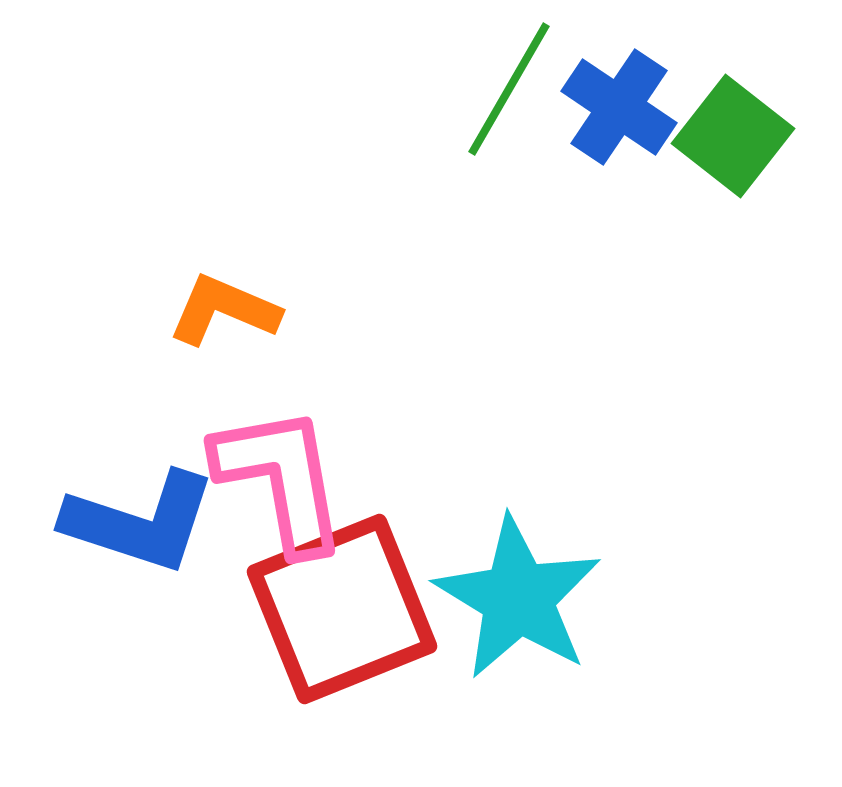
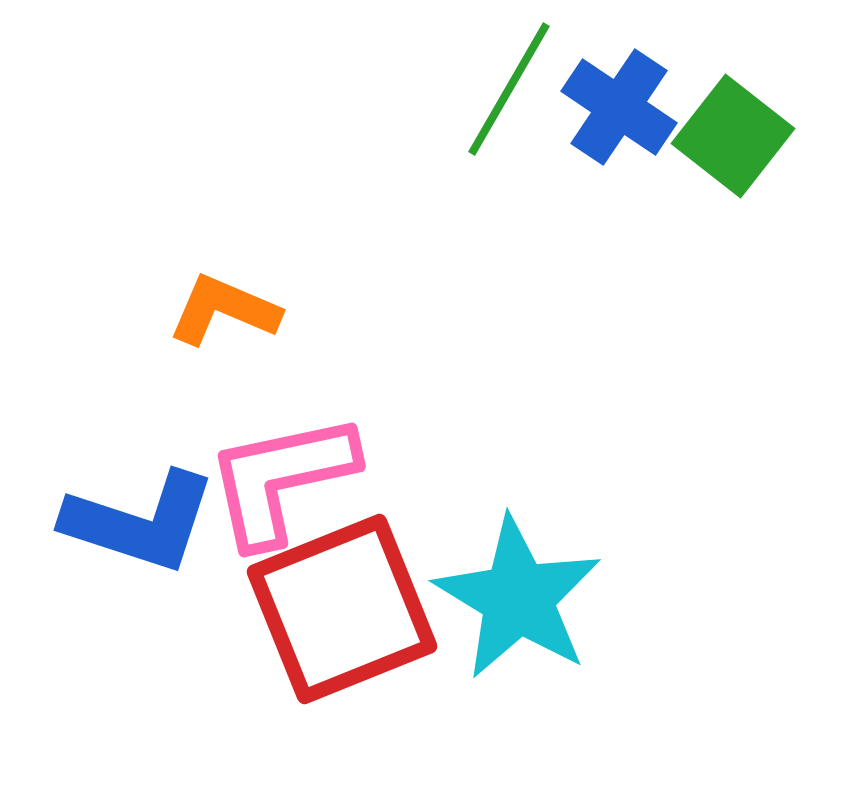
pink L-shape: rotated 92 degrees counterclockwise
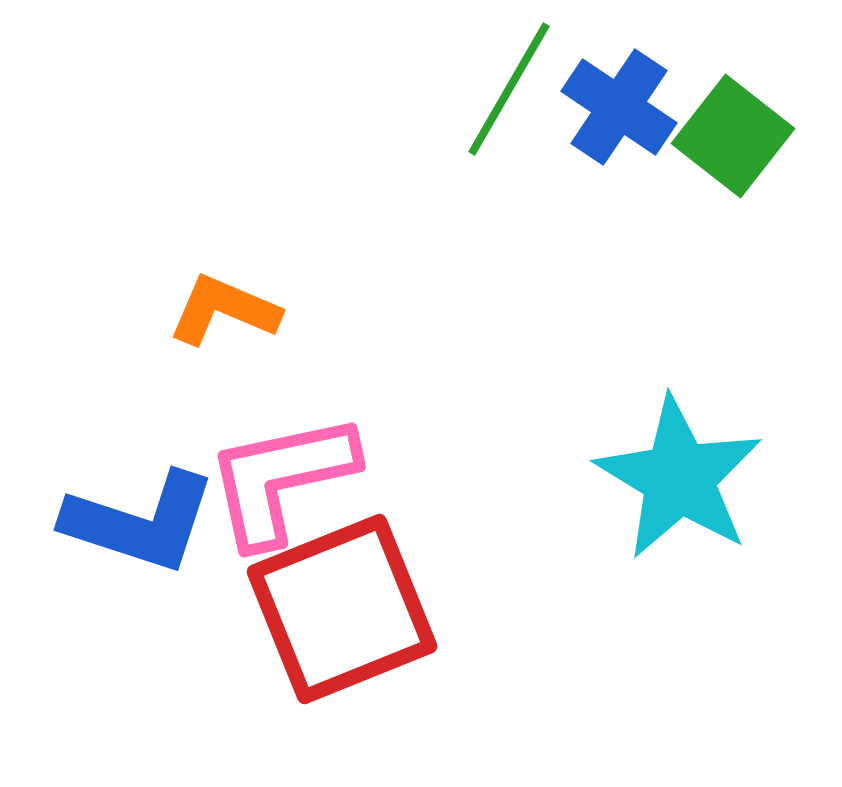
cyan star: moved 161 px right, 120 px up
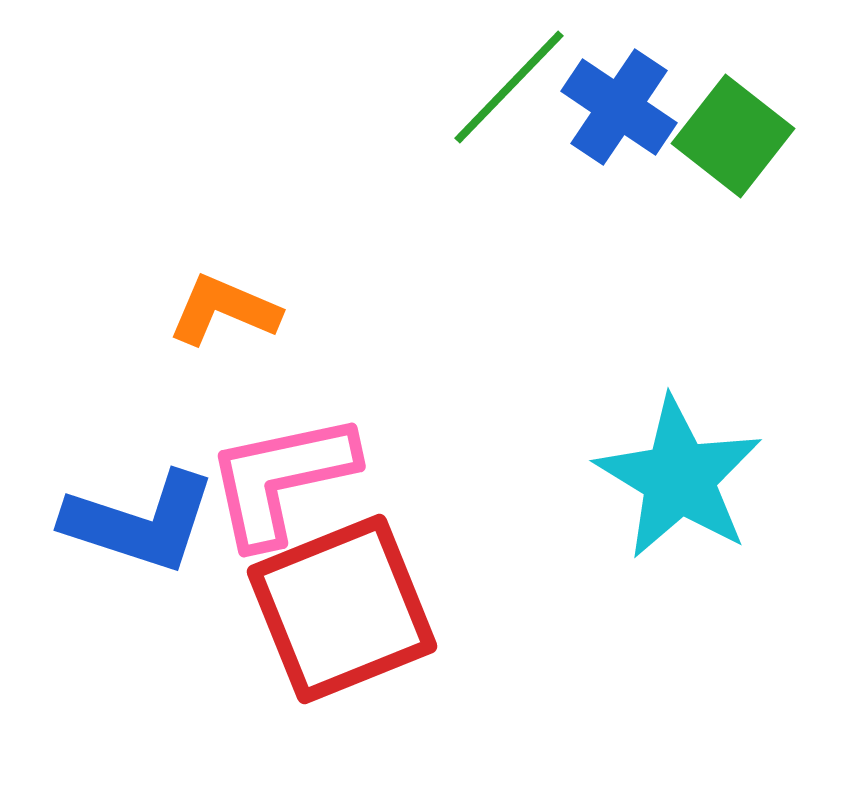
green line: moved 2 px up; rotated 14 degrees clockwise
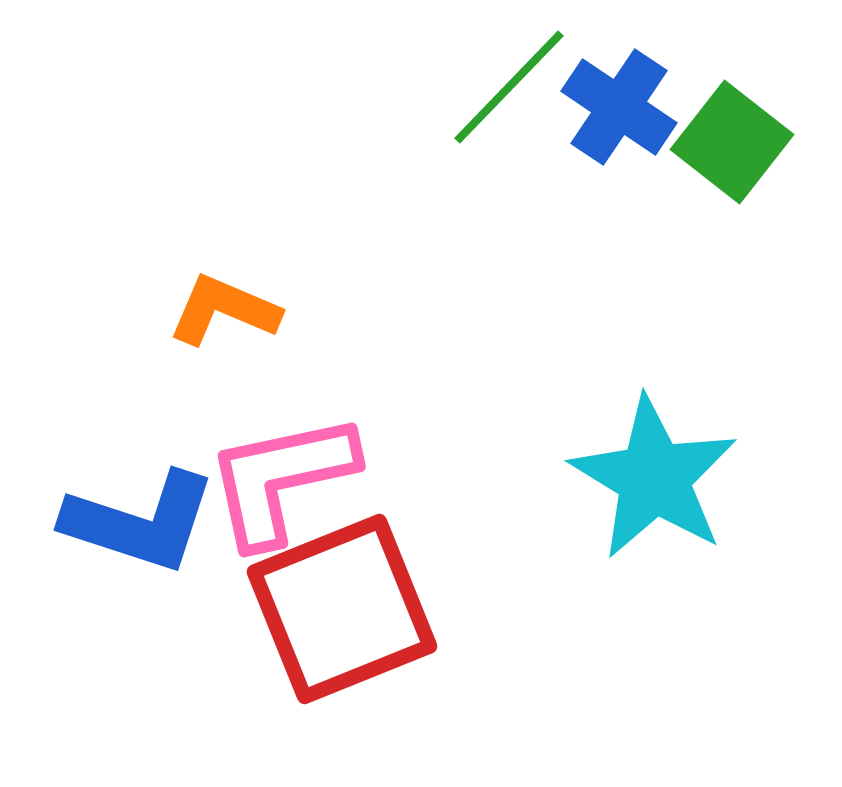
green square: moved 1 px left, 6 px down
cyan star: moved 25 px left
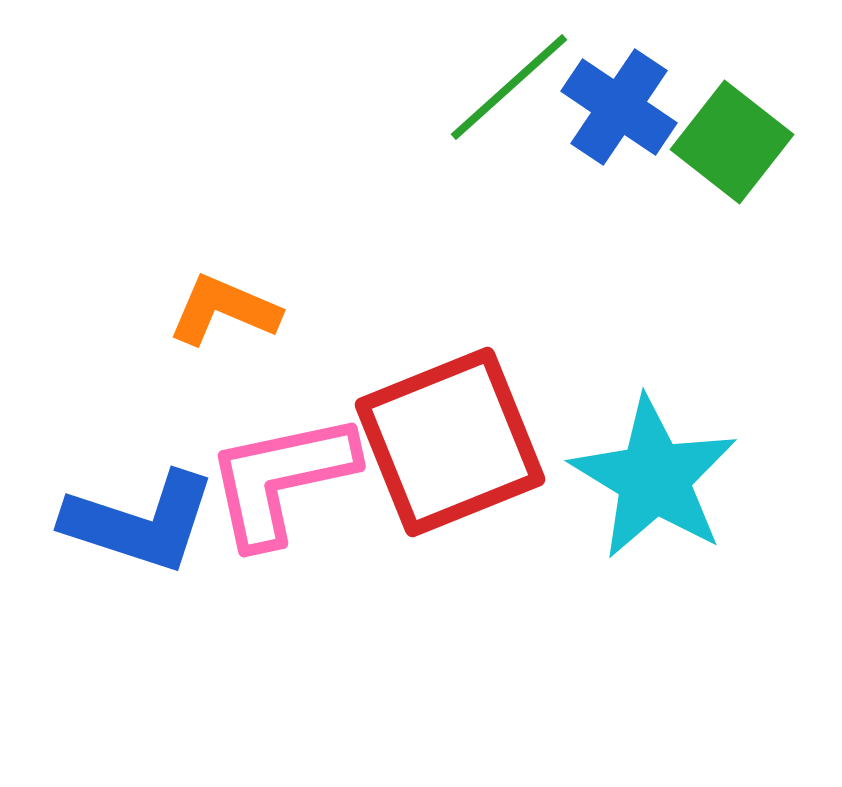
green line: rotated 4 degrees clockwise
red square: moved 108 px right, 167 px up
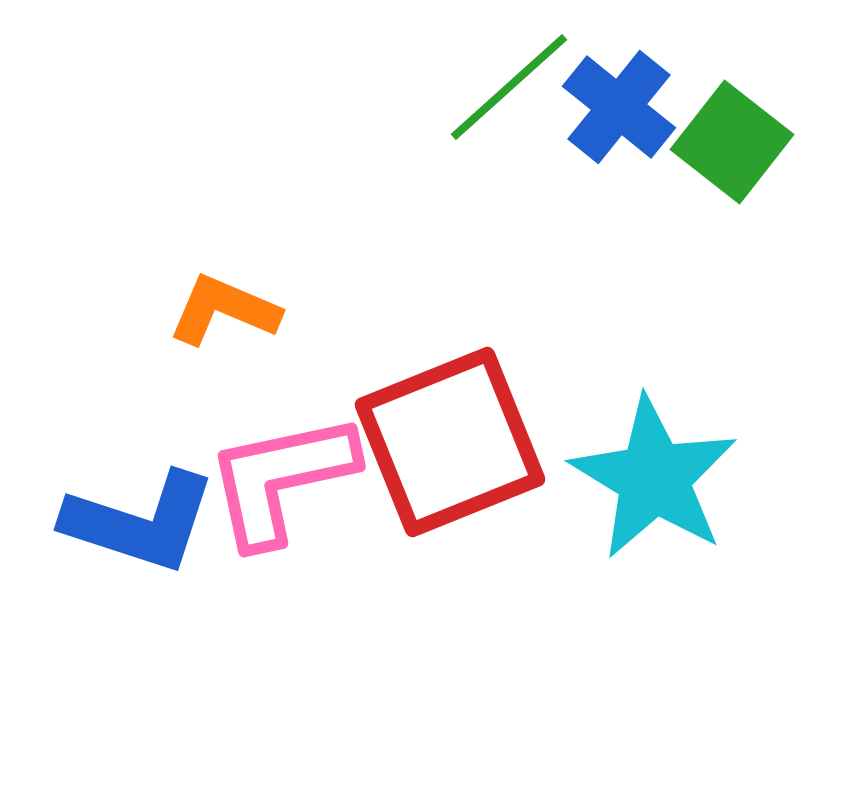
blue cross: rotated 5 degrees clockwise
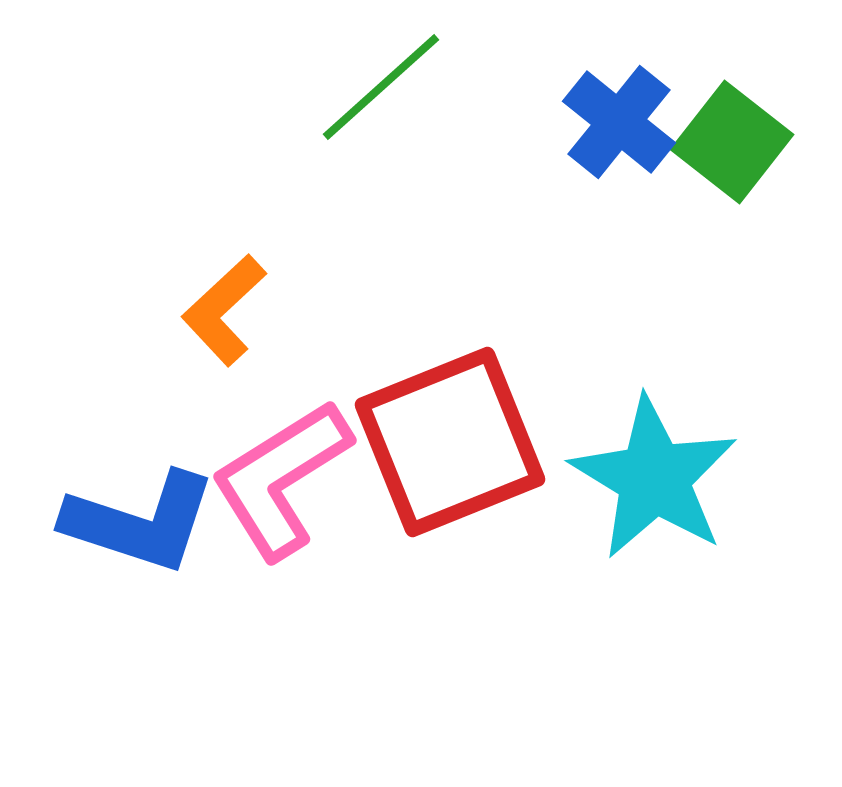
green line: moved 128 px left
blue cross: moved 15 px down
orange L-shape: rotated 66 degrees counterclockwise
pink L-shape: rotated 20 degrees counterclockwise
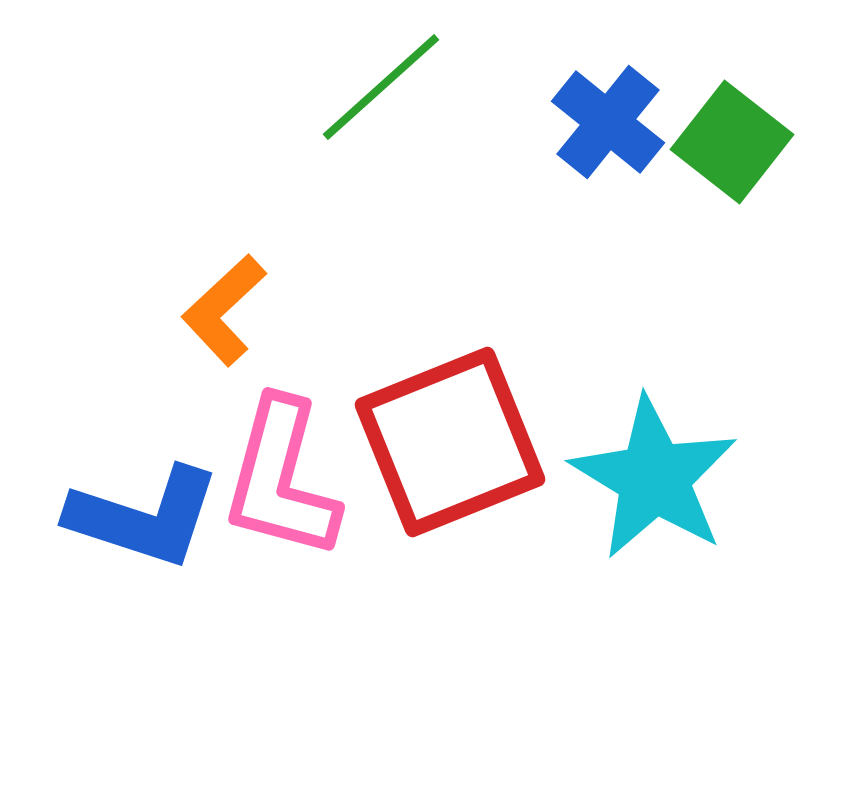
blue cross: moved 11 px left
pink L-shape: rotated 43 degrees counterclockwise
blue L-shape: moved 4 px right, 5 px up
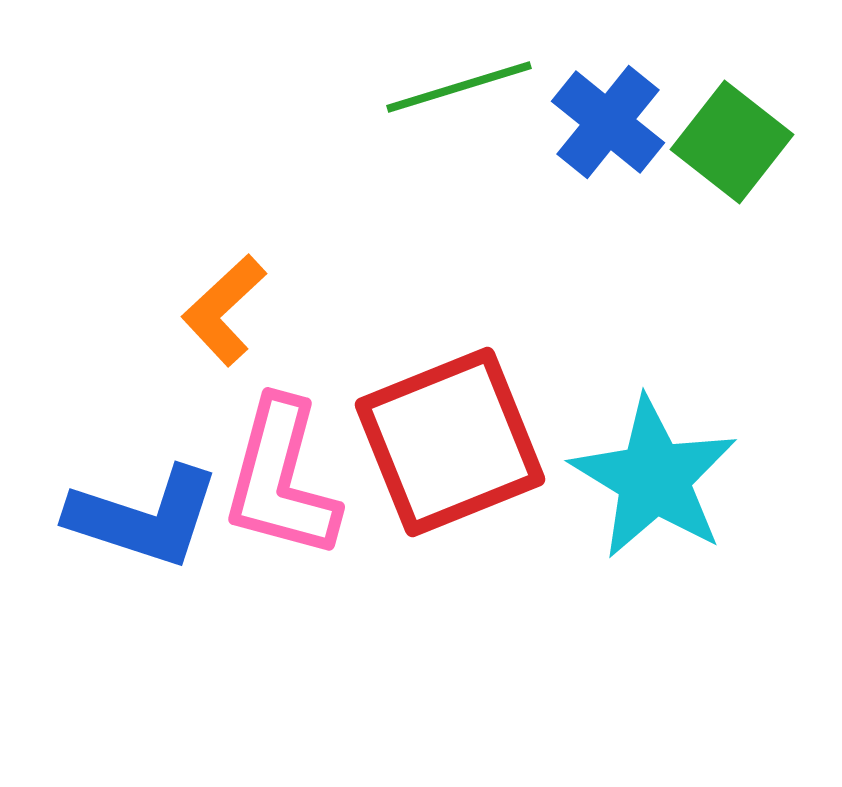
green line: moved 78 px right; rotated 25 degrees clockwise
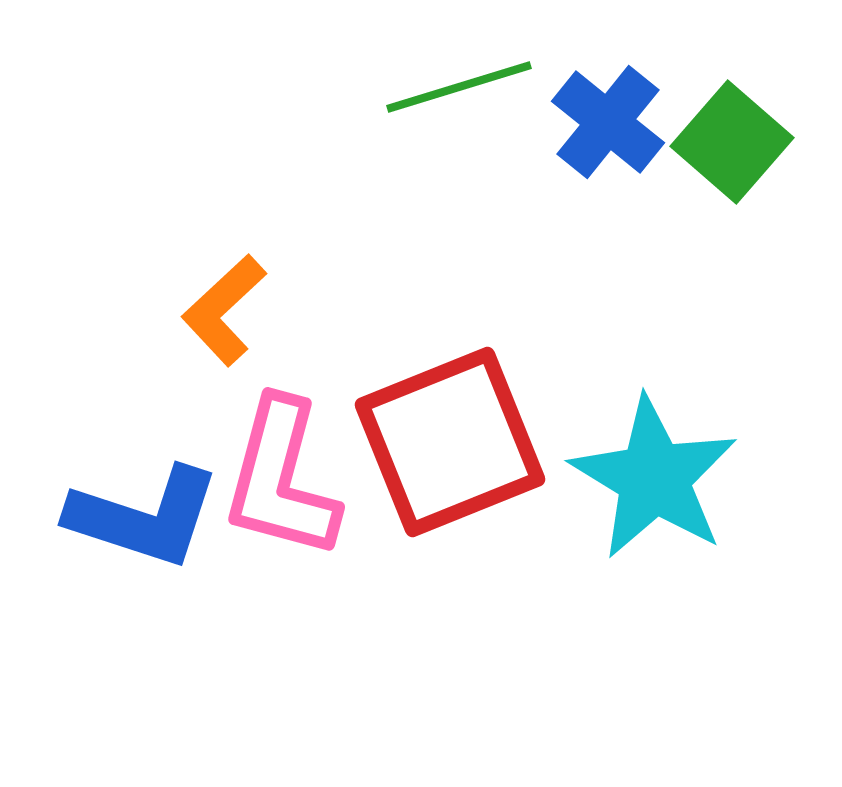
green square: rotated 3 degrees clockwise
